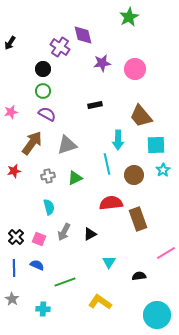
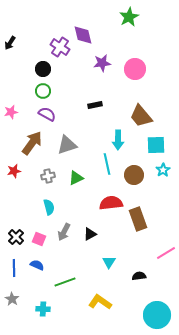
green triangle: moved 1 px right
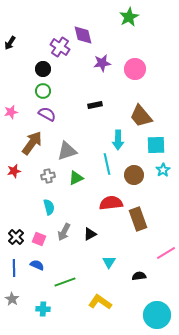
gray triangle: moved 6 px down
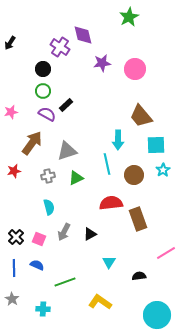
black rectangle: moved 29 px left; rotated 32 degrees counterclockwise
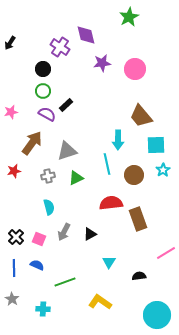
purple diamond: moved 3 px right
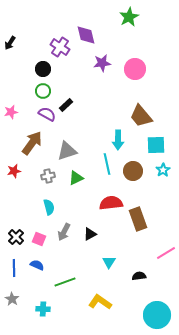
brown circle: moved 1 px left, 4 px up
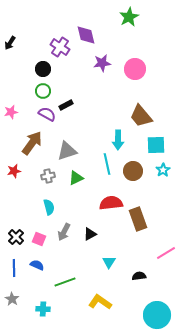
black rectangle: rotated 16 degrees clockwise
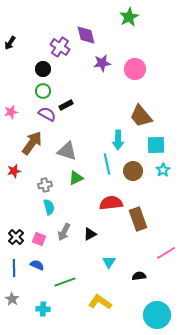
gray triangle: rotated 35 degrees clockwise
gray cross: moved 3 px left, 9 px down
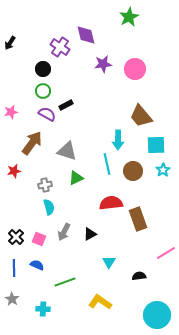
purple star: moved 1 px right, 1 px down
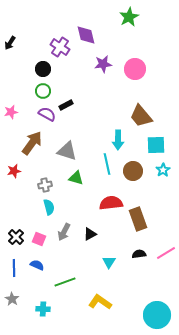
green triangle: rotated 42 degrees clockwise
black semicircle: moved 22 px up
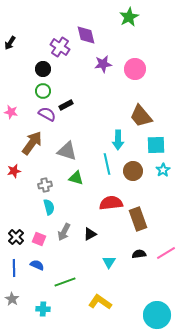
pink star: rotated 24 degrees clockwise
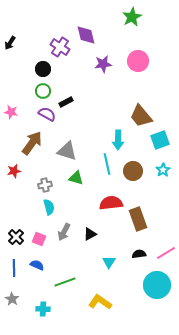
green star: moved 3 px right
pink circle: moved 3 px right, 8 px up
black rectangle: moved 3 px up
cyan square: moved 4 px right, 5 px up; rotated 18 degrees counterclockwise
cyan circle: moved 30 px up
